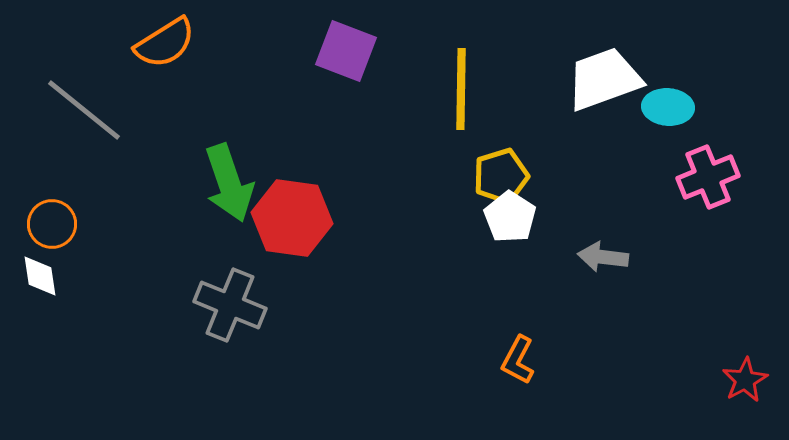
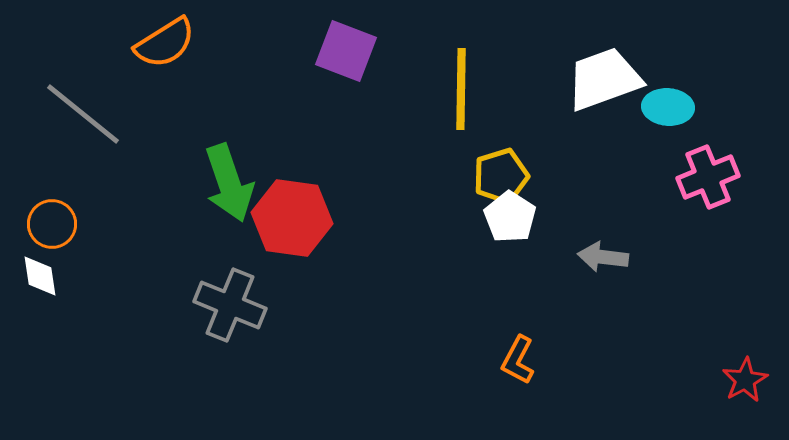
gray line: moved 1 px left, 4 px down
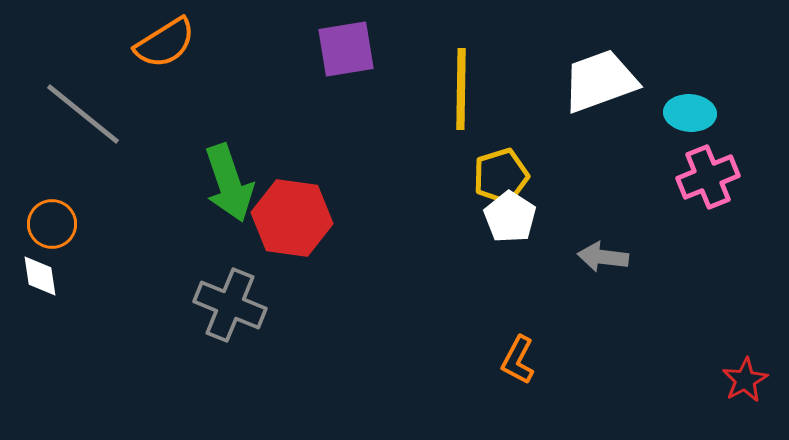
purple square: moved 2 px up; rotated 30 degrees counterclockwise
white trapezoid: moved 4 px left, 2 px down
cyan ellipse: moved 22 px right, 6 px down
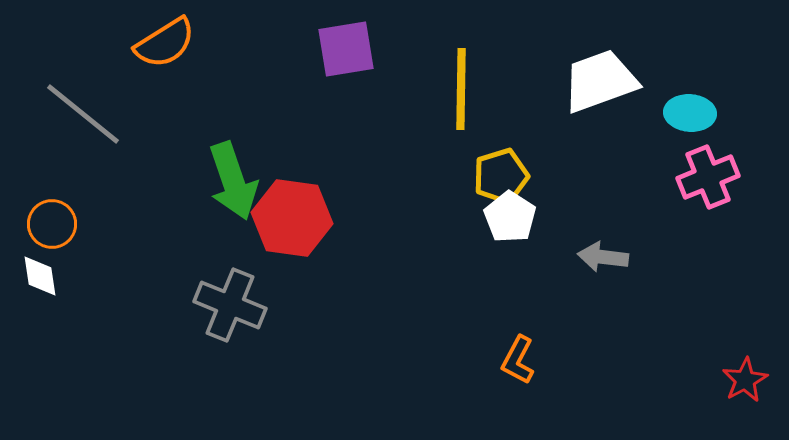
green arrow: moved 4 px right, 2 px up
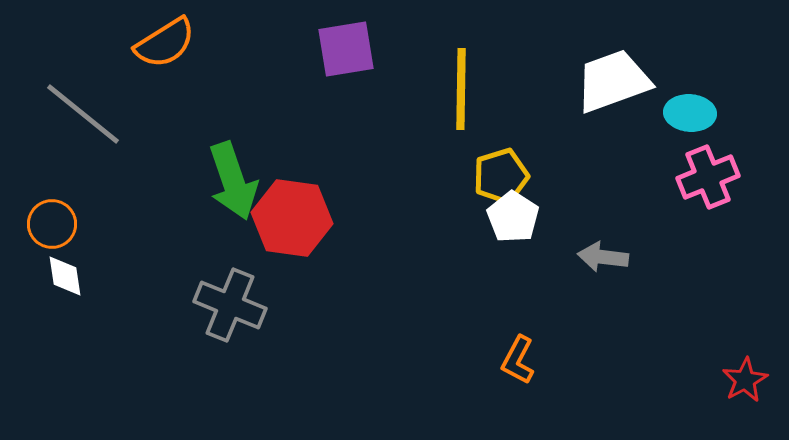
white trapezoid: moved 13 px right
white pentagon: moved 3 px right
white diamond: moved 25 px right
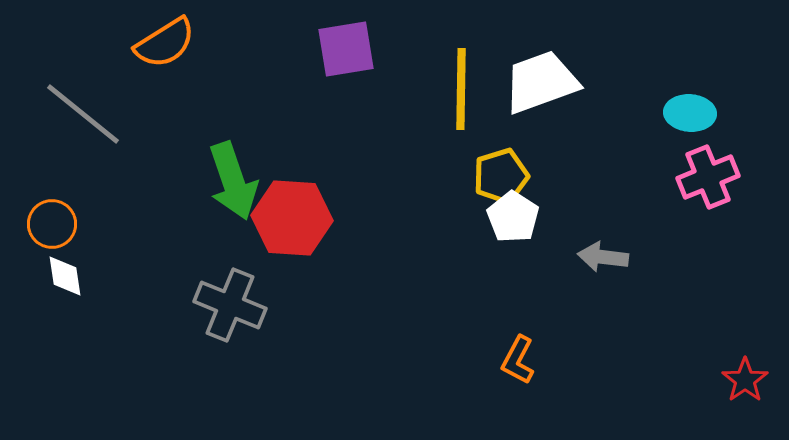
white trapezoid: moved 72 px left, 1 px down
red hexagon: rotated 4 degrees counterclockwise
red star: rotated 6 degrees counterclockwise
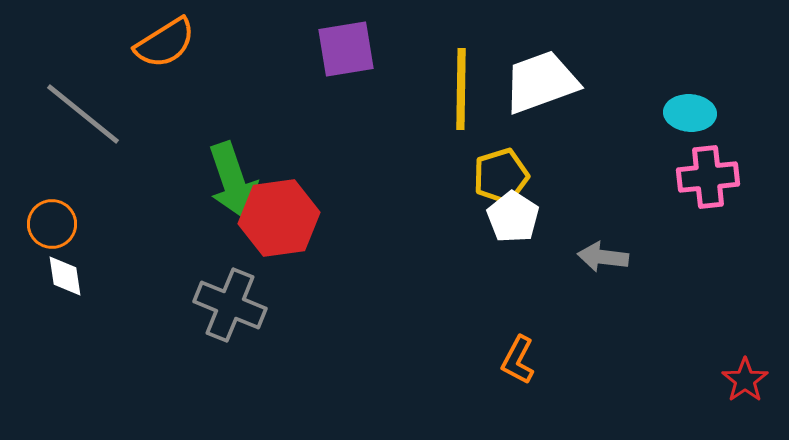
pink cross: rotated 16 degrees clockwise
red hexagon: moved 13 px left; rotated 12 degrees counterclockwise
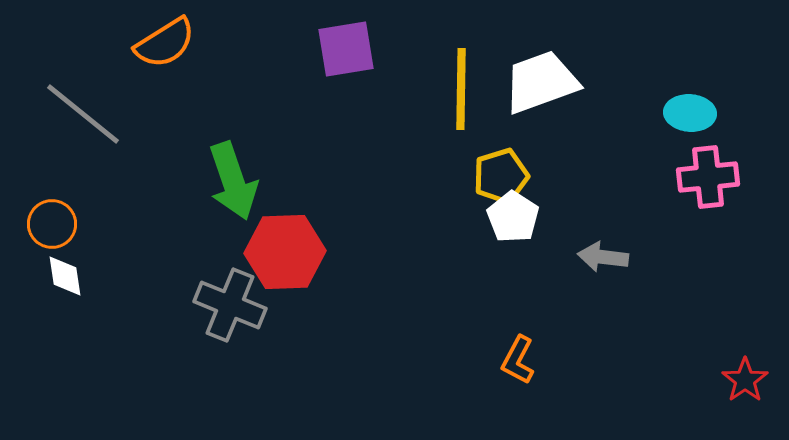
red hexagon: moved 6 px right, 34 px down; rotated 6 degrees clockwise
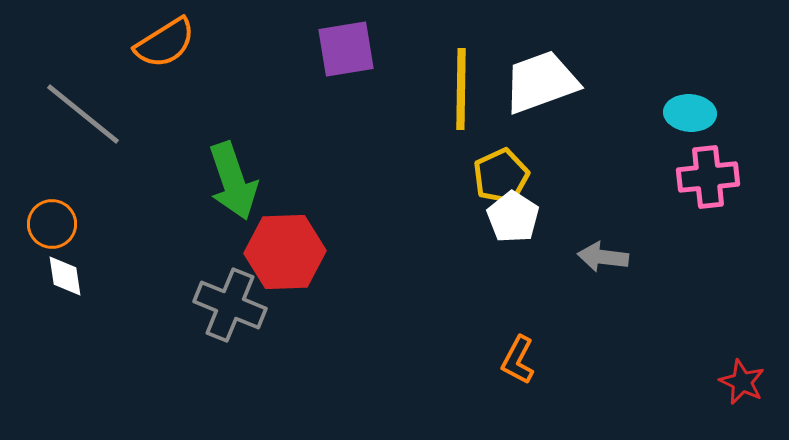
yellow pentagon: rotated 8 degrees counterclockwise
red star: moved 3 px left, 2 px down; rotated 12 degrees counterclockwise
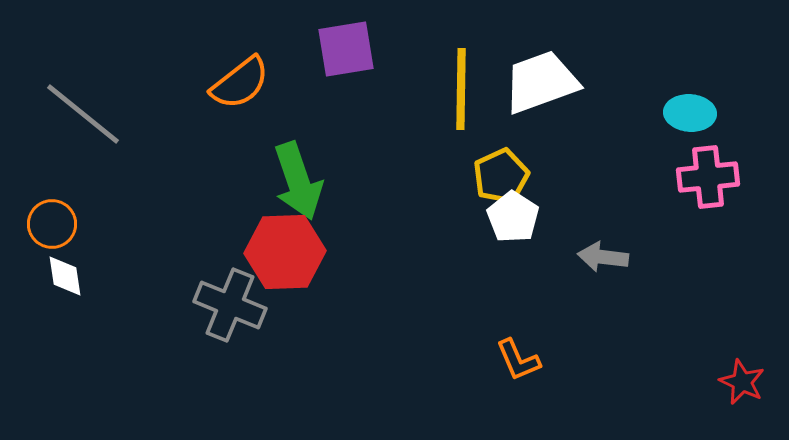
orange semicircle: moved 75 px right, 40 px down; rotated 6 degrees counterclockwise
green arrow: moved 65 px right
orange L-shape: rotated 51 degrees counterclockwise
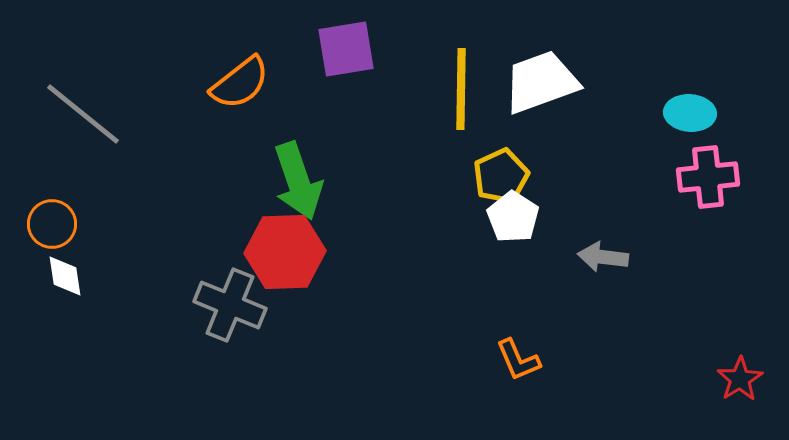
red star: moved 2 px left, 3 px up; rotated 15 degrees clockwise
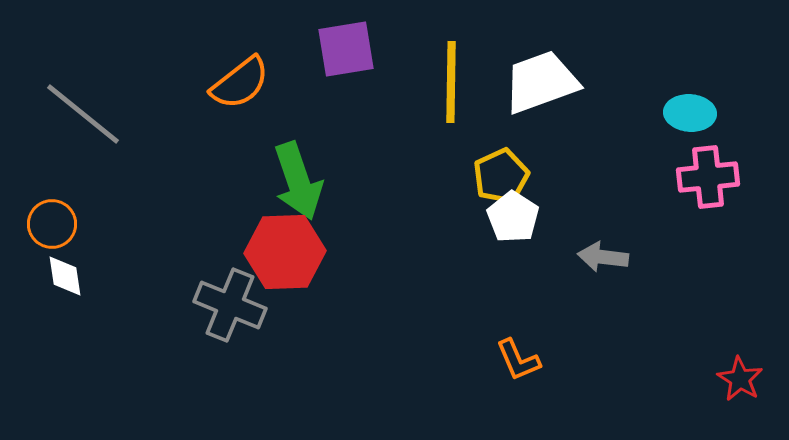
yellow line: moved 10 px left, 7 px up
red star: rotated 9 degrees counterclockwise
